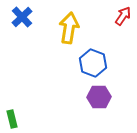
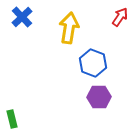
red arrow: moved 3 px left, 1 px down
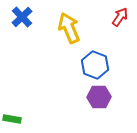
yellow arrow: rotated 32 degrees counterclockwise
blue hexagon: moved 2 px right, 2 px down
green rectangle: rotated 66 degrees counterclockwise
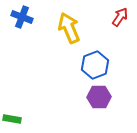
blue cross: rotated 25 degrees counterclockwise
blue hexagon: rotated 20 degrees clockwise
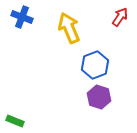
purple hexagon: rotated 20 degrees clockwise
green rectangle: moved 3 px right, 2 px down; rotated 12 degrees clockwise
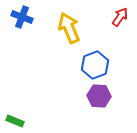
purple hexagon: moved 1 px up; rotated 15 degrees counterclockwise
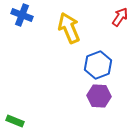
blue cross: moved 2 px up
blue hexagon: moved 3 px right
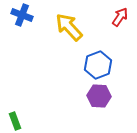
yellow arrow: moved 1 px up; rotated 20 degrees counterclockwise
green rectangle: rotated 48 degrees clockwise
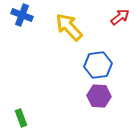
red arrow: rotated 18 degrees clockwise
blue hexagon: rotated 12 degrees clockwise
green rectangle: moved 6 px right, 3 px up
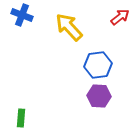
green rectangle: rotated 24 degrees clockwise
